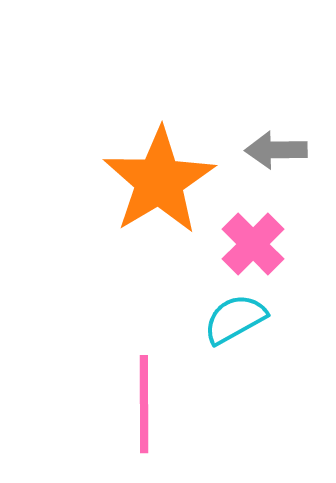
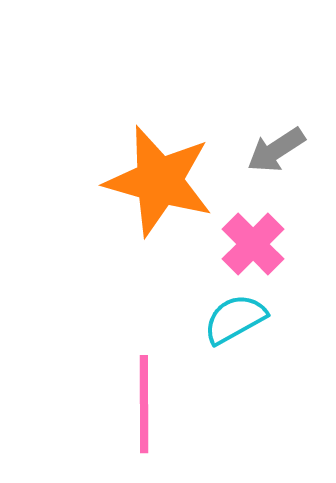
gray arrow: rotated 32 degrees counterclockwise
orange star: rotated 25 degrees counterclockwise
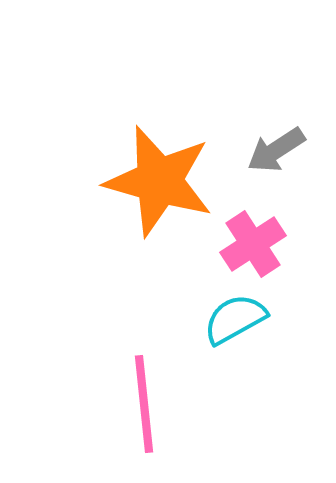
pink cross: rotated 12 degrees clockwise
pink line: rotated 6 degrees counterclockwise
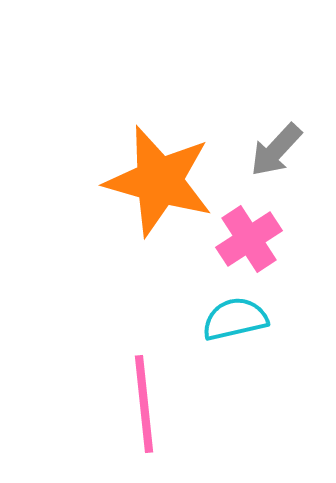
gray arrow: rotated 14 degrees counterclockwise
pink cross: moved 4 px left, 5 px up
cyan semicircle: rotated 16 degrees clockwise
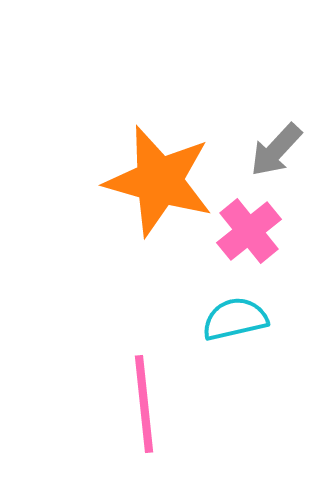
pink cross: moved 8 px up; rotated 6 degrees counterclockwise
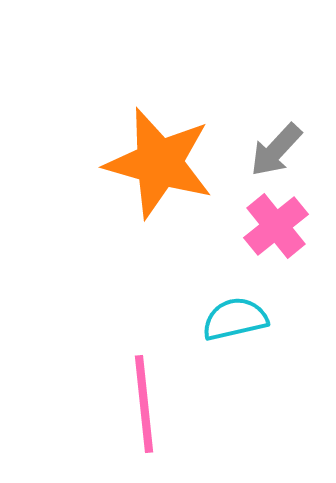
orange star: moved 18 px up
pink cross: moved 27 px right, 5 px up
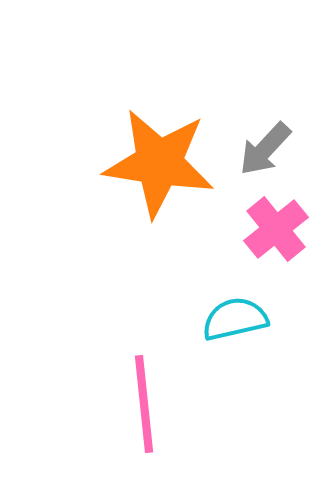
gray arrow: moved 11 px left, 1 px up
orange star: rotated 7 degrees counterclockwise
pink cross: moved 3 px down
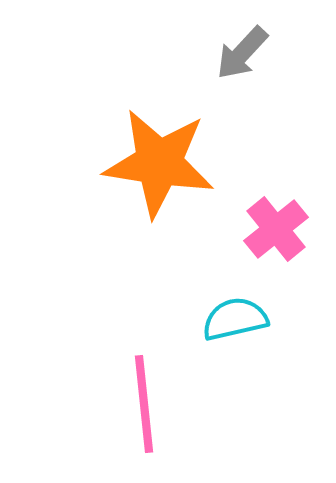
gray arrow: moved 23 px left, 96 px up
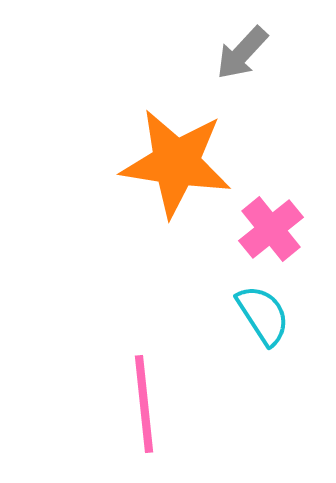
orange star: moved 17 px right
pink cross: moved 5 px left
cyan semicircle: moved 28 px right, 4 px up; rotated 70 degrees clockwise
